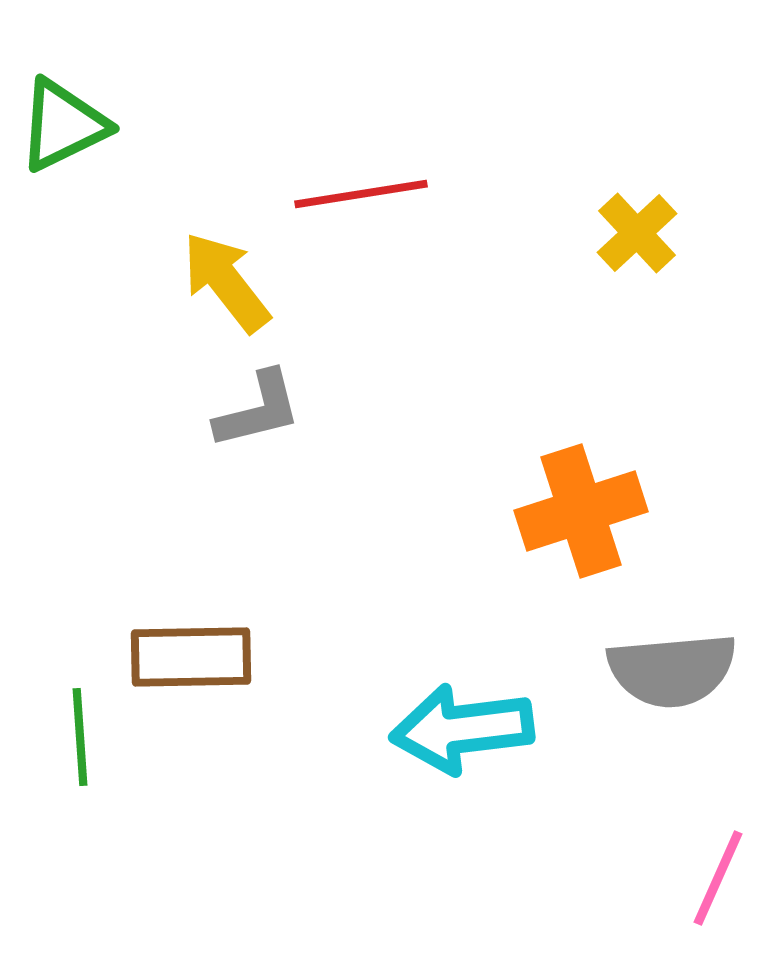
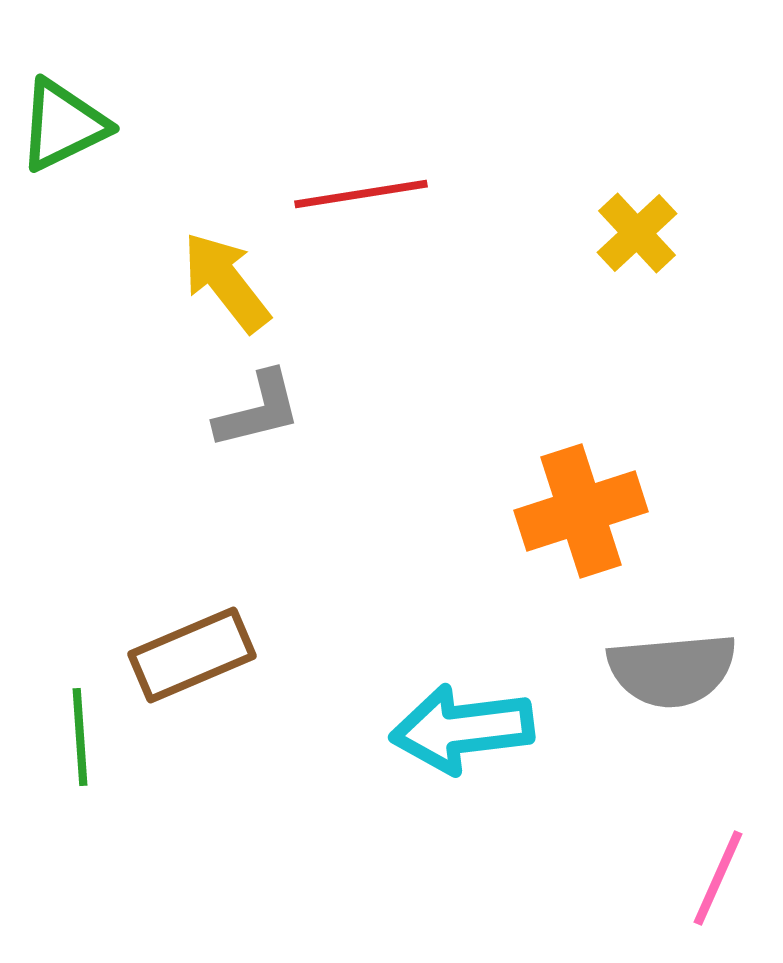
brown rectangle: moved 1 px right, 2 px up; rotated 22 degrees counterclockwise
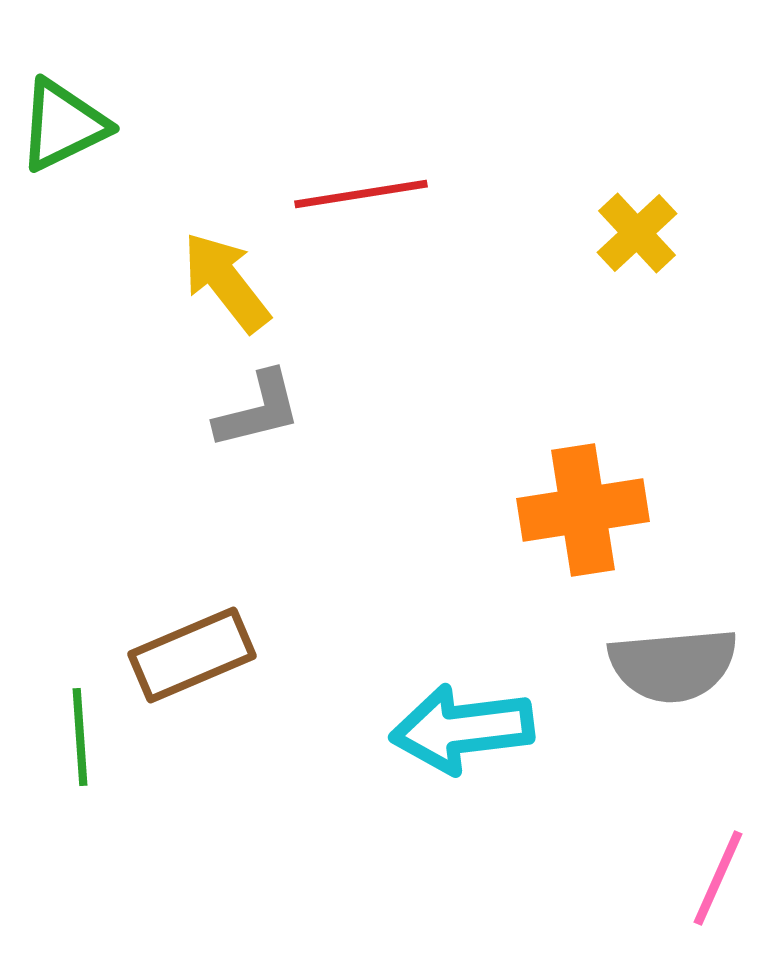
orange cross: moved 2 px right, 1 px up; rotated 9 degrees clockwise
gray semicircle: moved 1 px right, 5 px up
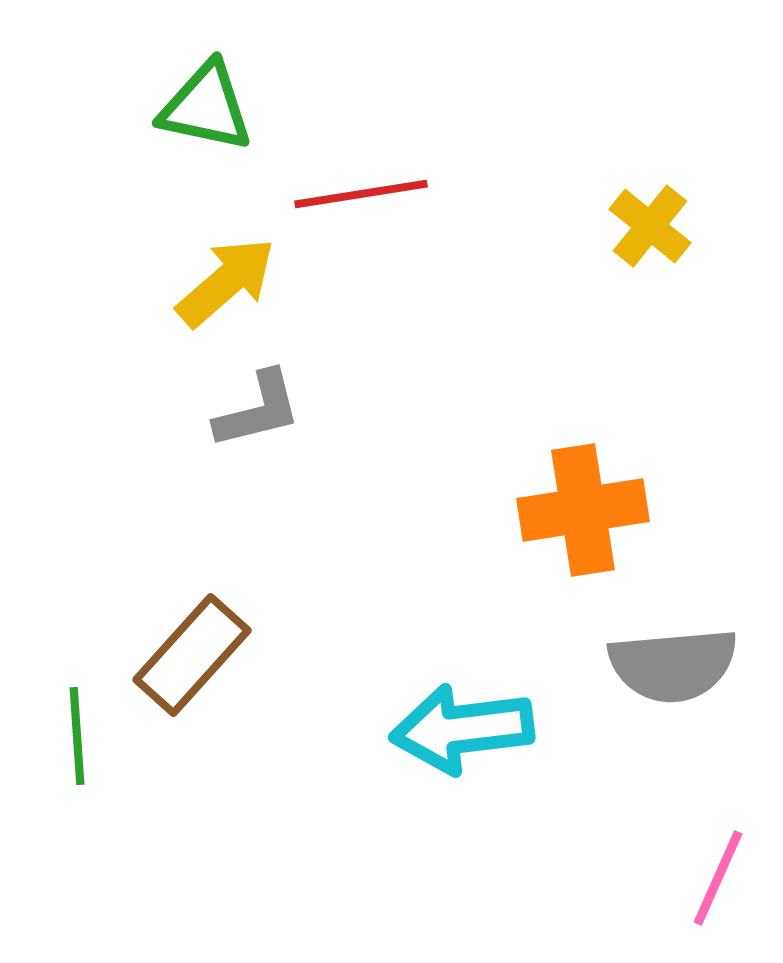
green triangle: moved 143 px right, 18 px up; rotated 38 degrees clockwise
yellow cross: moved 13 px right, 7 px up; rotated 8 degrees counterclockwise
yellow arrow: rotated 87 degrees clockwise
brown rectangle: rotated 25 degrees counterclockwise
green line: moved 3 px left, 1 px up
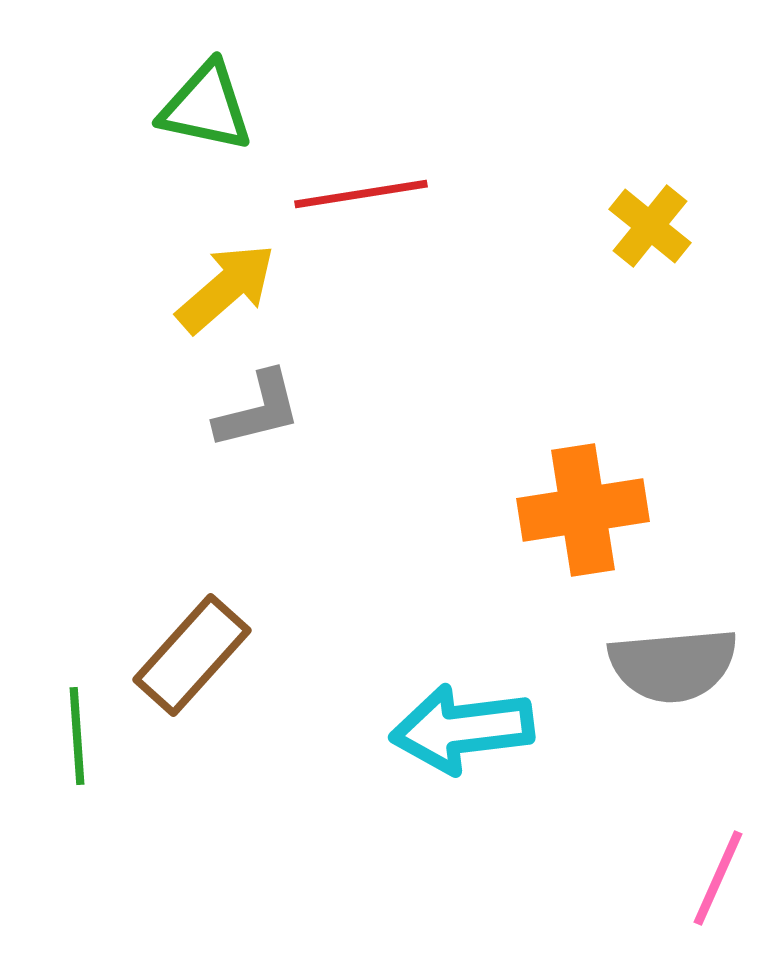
yellow arrow: moved 6 px down
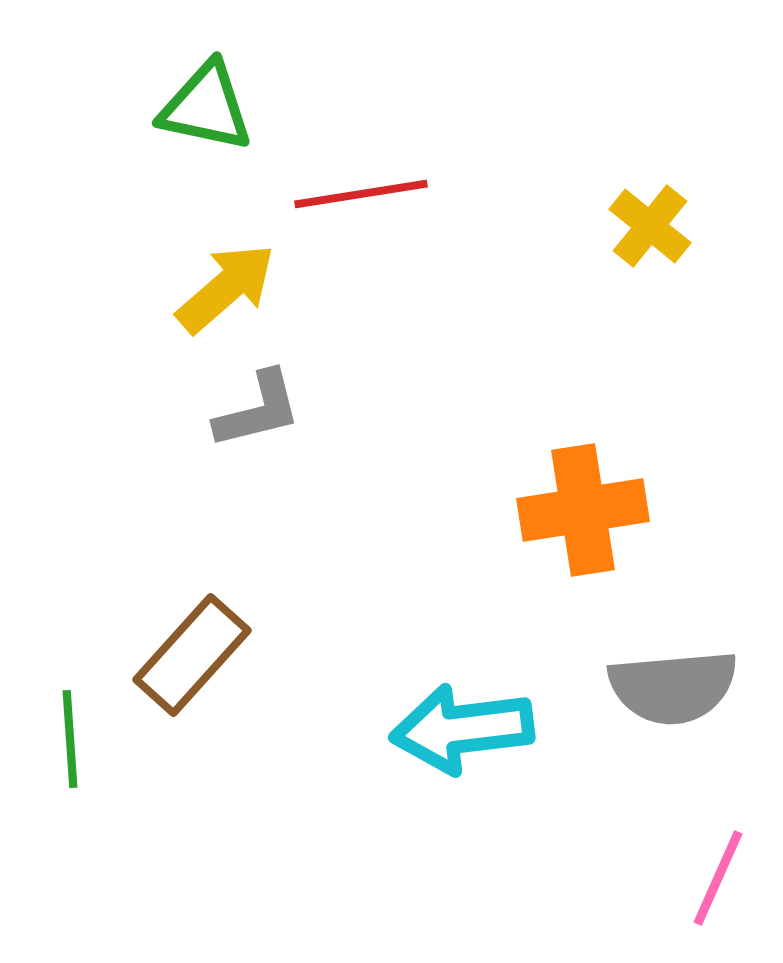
gray semicircle: moved 22 px down
green line: moved 7 px left, 3 px down
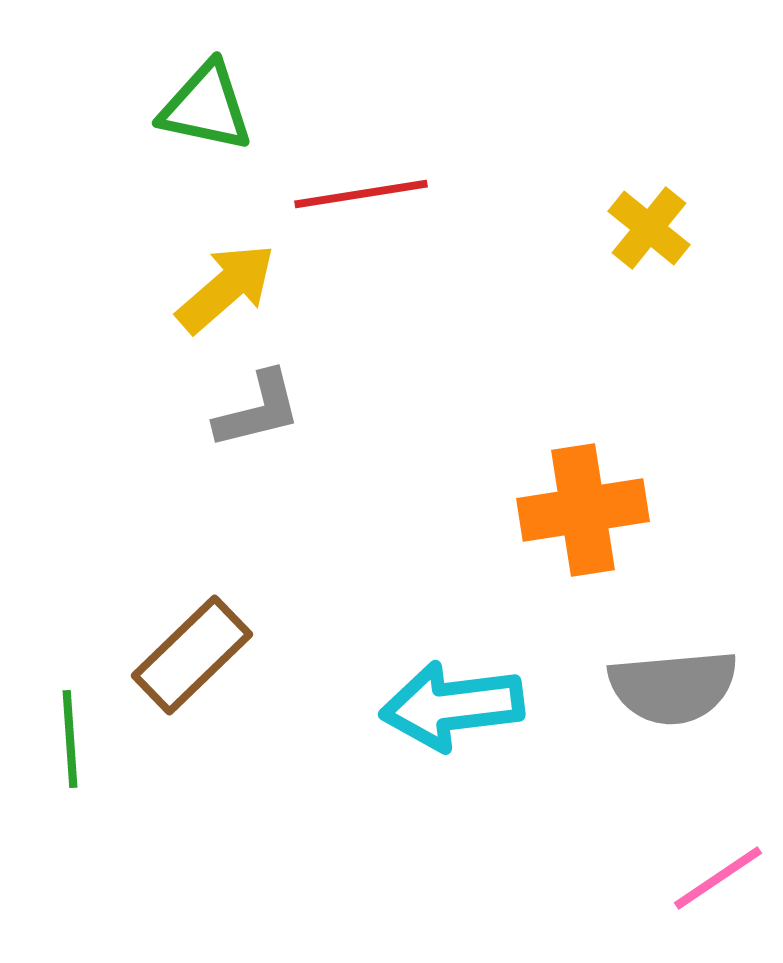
yellow cross: moved 1 px left, 2 px down
brown rectangle: rotated 4 degrees clockwise
cyan arrow: moved 10 px left, 23 px up
pink line: rotated 32 degrees clockwise
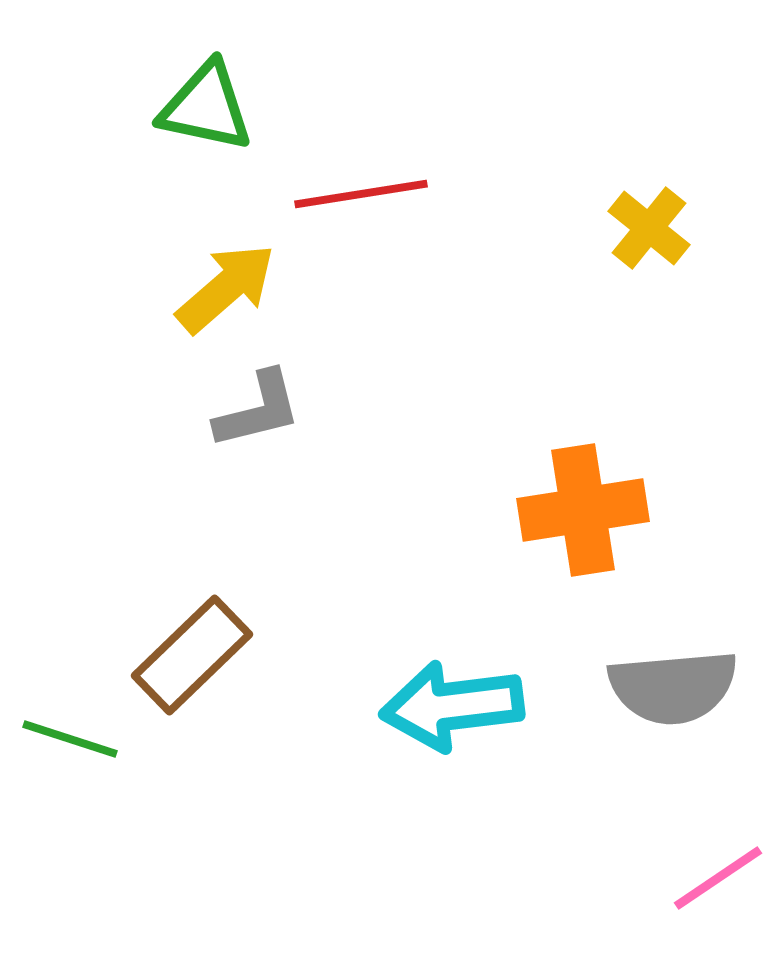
green line: rotated 68 degrees counterclockwise
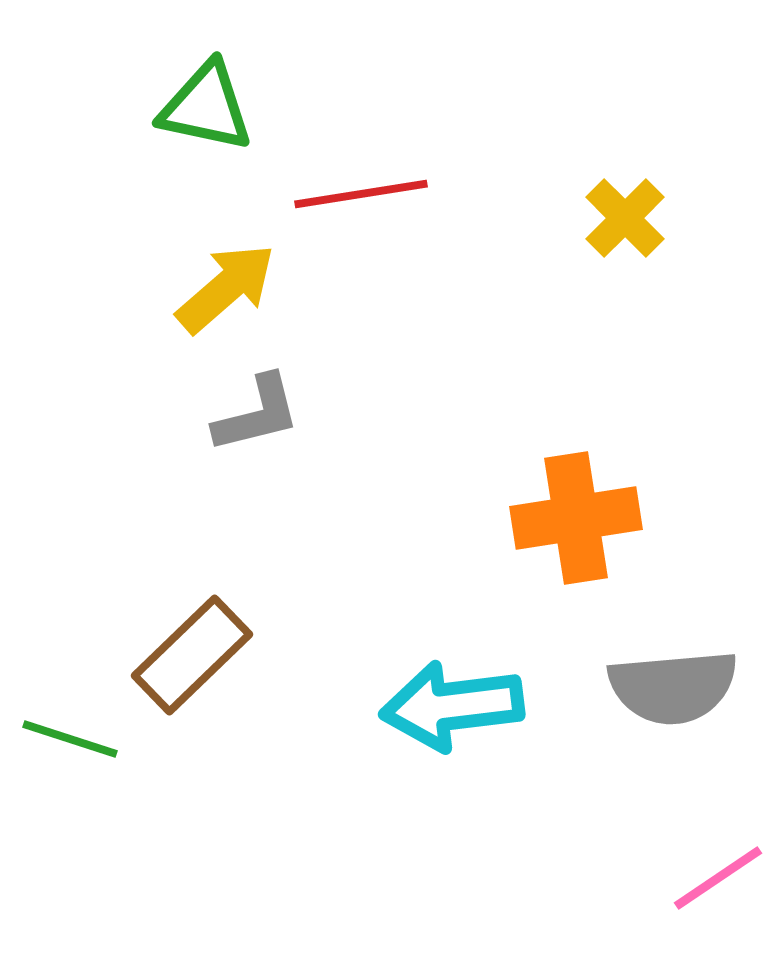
yellow cross: moved 24 px left, 10 px up; rotated 6 degrees clockwise
gray L-shape: moved 1 px left, 4 px down
orange cross: moved 7 px left, 8 px down
